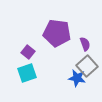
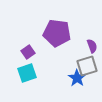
purple semicircle: moved 7 px right, 2 px down
purple square: rotated 16 degrees clockwise
gray square: rotated 25 degrees clockwise
blue star: rotated 24 degrees clockwise
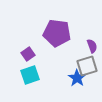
purple square: moved 2 px down
cyan square: moved 3 px right, 2 px down
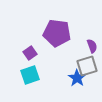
purple square: moved 2 px right, 1 px up
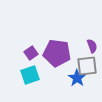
purple pentagon: moved 20 px down
purple square: moved 1 px right
gray square: rotated 10 degrees clockwise
